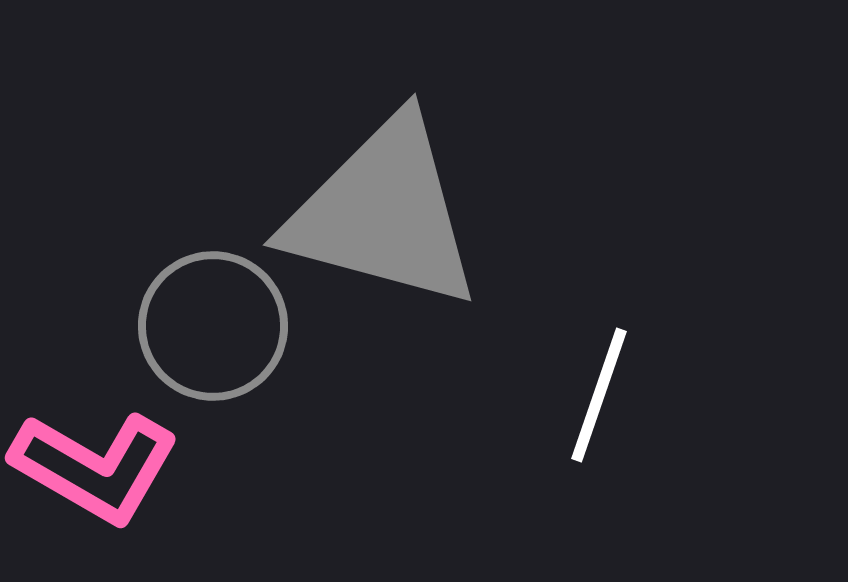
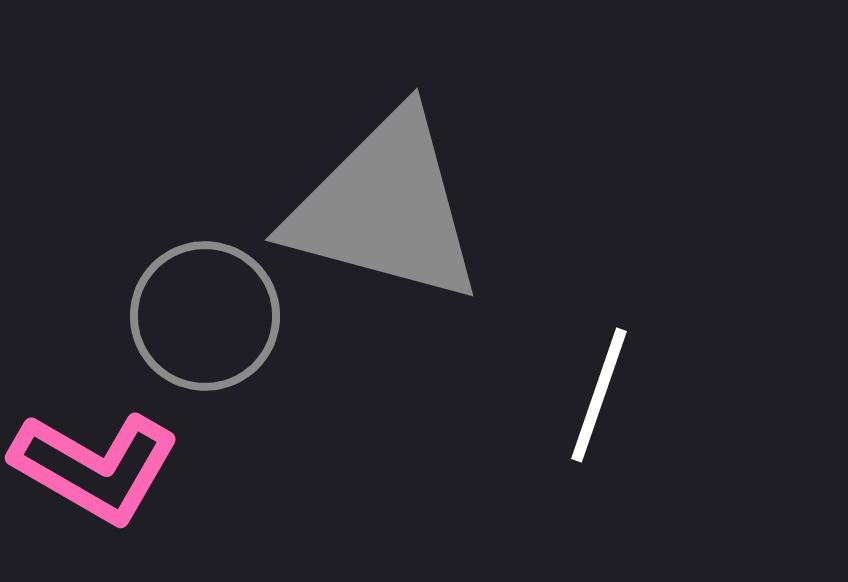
gray triangle: moved 2 px right, 5 px up
gray circle: moved 8 px left, 10 px up
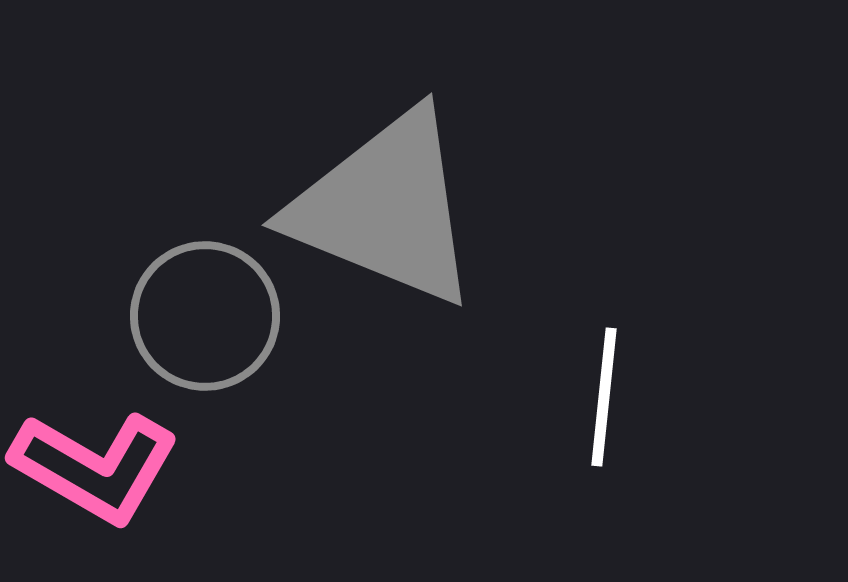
gray triangle: rotated 7 degrees clockwise
white line: moved 5 px right, 2 px down; rotated 13 degrees counterclockwise
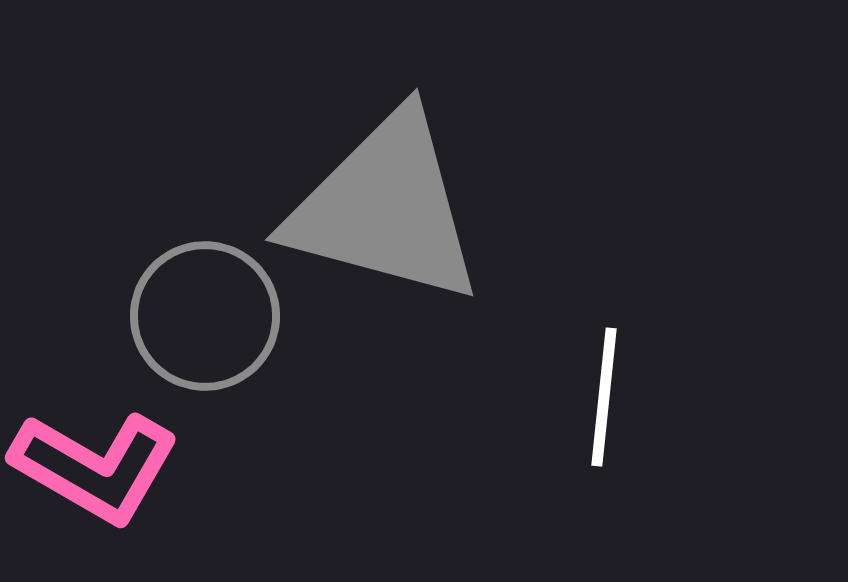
gray triangle: rotated 7 degrees counterclockwise
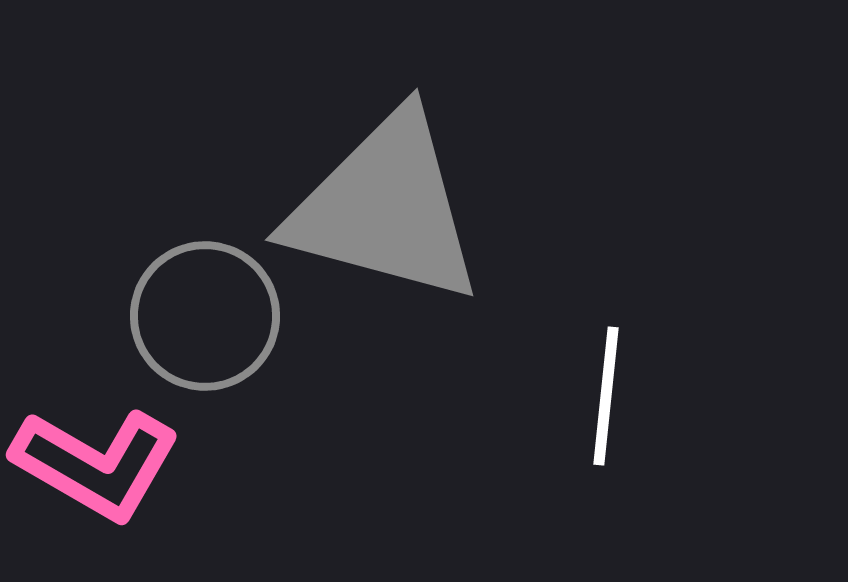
white line: moved 2 px right, 1 px up
pink L-shape: moved 1 px right, 3 px up
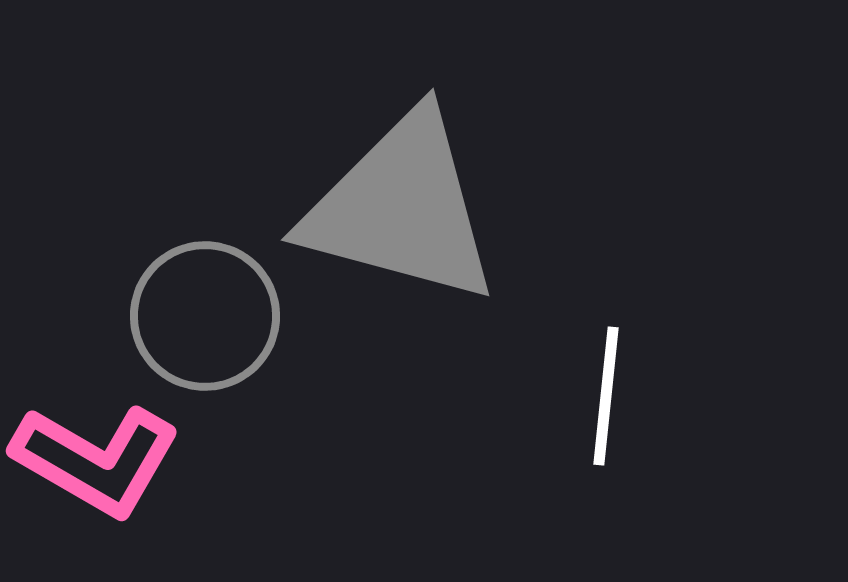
gray triangle: moved 16 px right
pink L-shape: moved 4 px up
